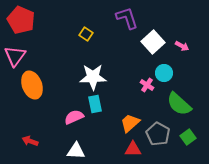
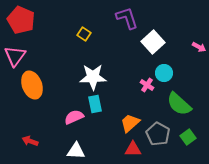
yellow square: moved 2 px left
pink arrow: moved 17 px right, 1 px down
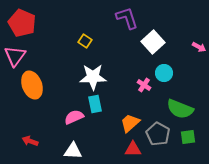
red pentagon: moved 1 px right, 3 px down
yellow square: moved 1 px right, 7 px down
pink cross: moved 3 px left
green semicircle: moved 1 px right, 5 px down; rotated 20 degrees counterclockwise
green square: rotated 28 degrees clockwise
white triangle: moved 3 px left
